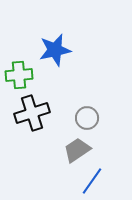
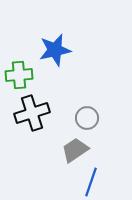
gray trapezoid: moved 2 px left
blue line: moved 1 px left, 1 px down; rotated 16 degrees counterclockwise
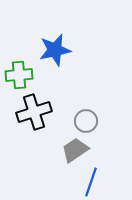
black cross: moved 2 px right, 1 px up
gray circle: moved 1 px left, 3 px down
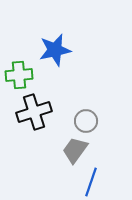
gray trapezoid: rotated 20 degrees counterclockwise
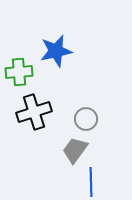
blue star: moved 1 px right, 1 px down
green cross: moved 3 px up
gray circle: moved 2 px up
blue line: rotated 20 degrees counterclockwise
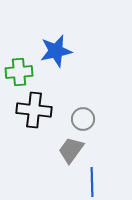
black cross: moved 2 px up; rotated 24 degrees clockwise
gray circle: moved 3 px left
gray trapezoid: moved 4 px left
blue line: moved 1 px right
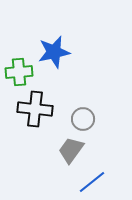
blue star: moved 2 px left, 1 px down
black cross: moved 1 px right, 1 px up
blue line: rotated 52 degrees clockwise
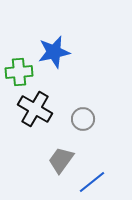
black cross: rotated 24 degrees clockwise
gray trapezoid: moved 10 px left, 10 px down
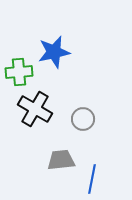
gray trapezoid: rotated 48 degrees clockwise
blue line: moved 3 px up; rotated 40 degrees counterclockwise
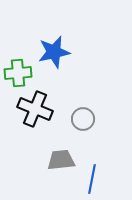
green cross: moved 1 px left, 1 px down
black cross: rotated 8 degrees counterclockwise
